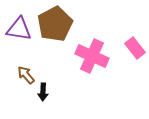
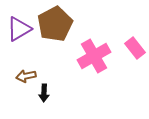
purple triangle: rotated 40 degrees counterclockwise
pink cross: moved 2 px right; rotated 36 degrees clockwise
brown arrow: moved 1 px down; rotated 60 degrees counterclockwise
black arrow: moved 1 px right, 1 px down
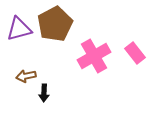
purple triangle: rotated 16 degrees clockwise
pink rectangle: moved 5 px down
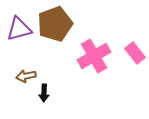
brown pentagon: rotated 8 degrees clockwise
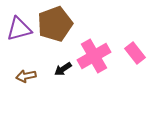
black arrow: moved 19 px right, 24 px up; rotated 54 degrees clockwise
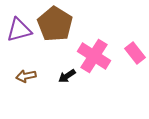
brown pentagon: rotated 20 degrees counterclockwise
purple triangle: moved 1 px down
pink cross: rotated 28 degrees counterclockwise
black arrow: moved 4 px right, 7 px down
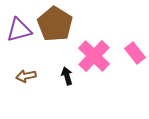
pink cross: rotated 12 degrees clockwise
black arrow: rotated 108 degrees clockwise
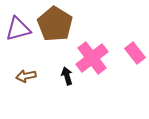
purple triangle: moved 1 px left, 1 px up
pink cross: moved 2 px left, 2 px down; rotated 8 degrees clockwise
